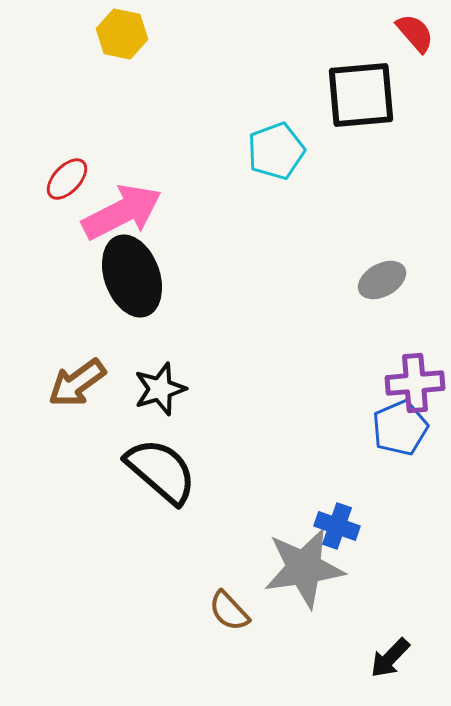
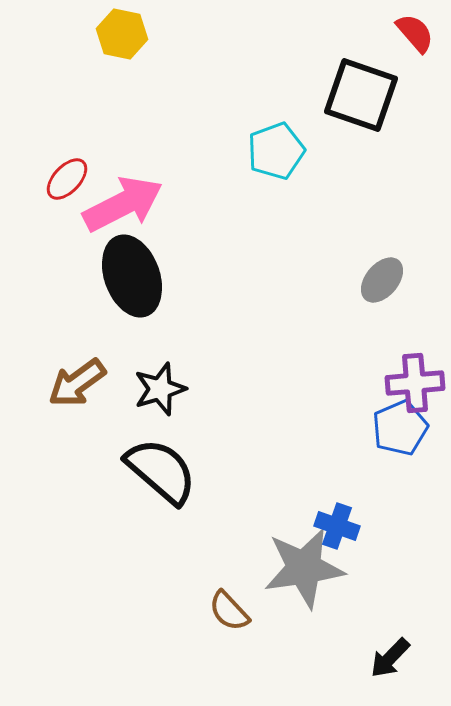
black square: rotated 24 degrees clockwise
pink arrow: moved 1 px right, 8 px up
gray ellipse: rotated 21 degrees counterclockwise
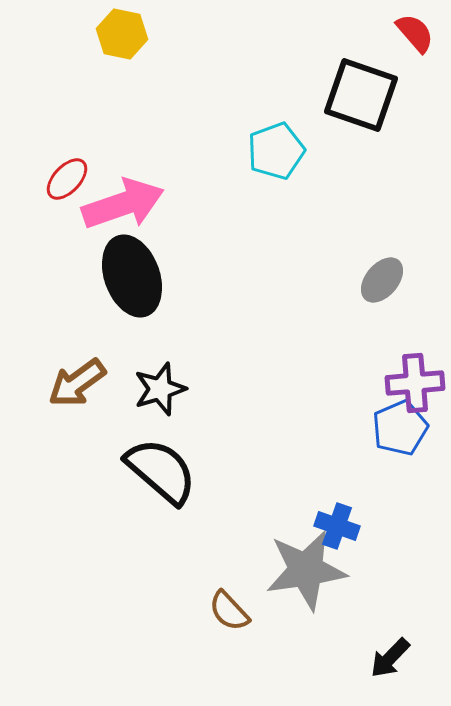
pink arrow: rotated 8 degrees clockwise
gray star: moved 2 px right, 2 px down
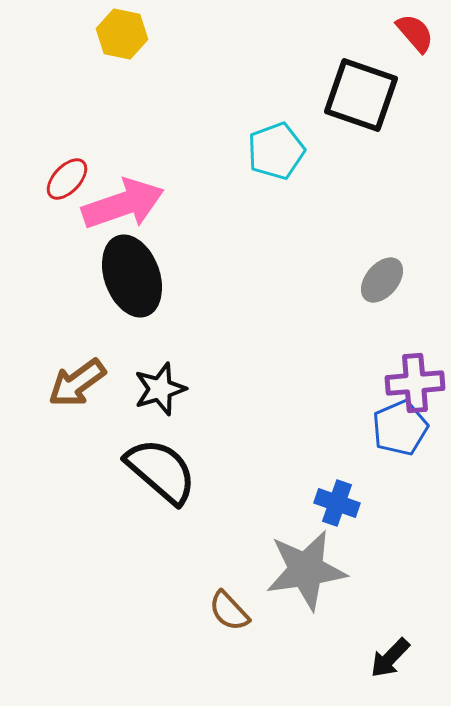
blue cross: moved 23 px up
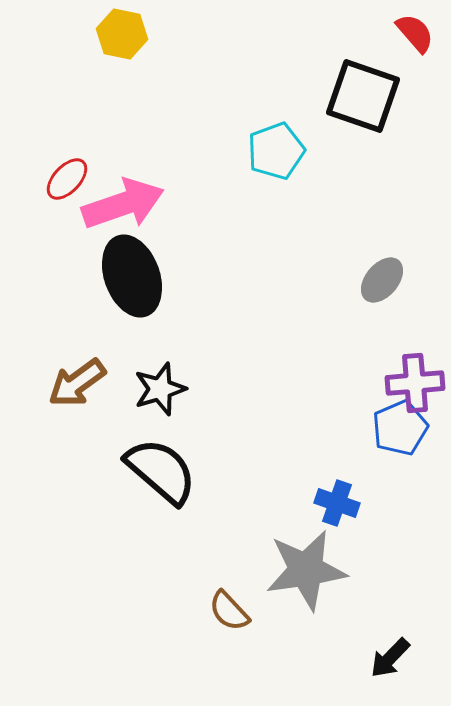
black square: moved 2 px right, 1 px down
